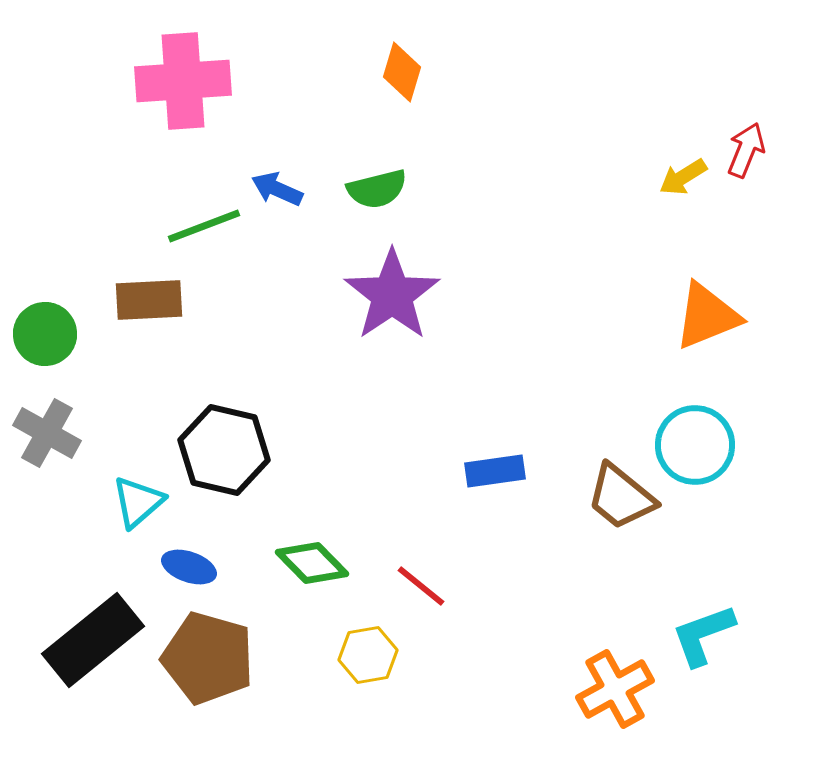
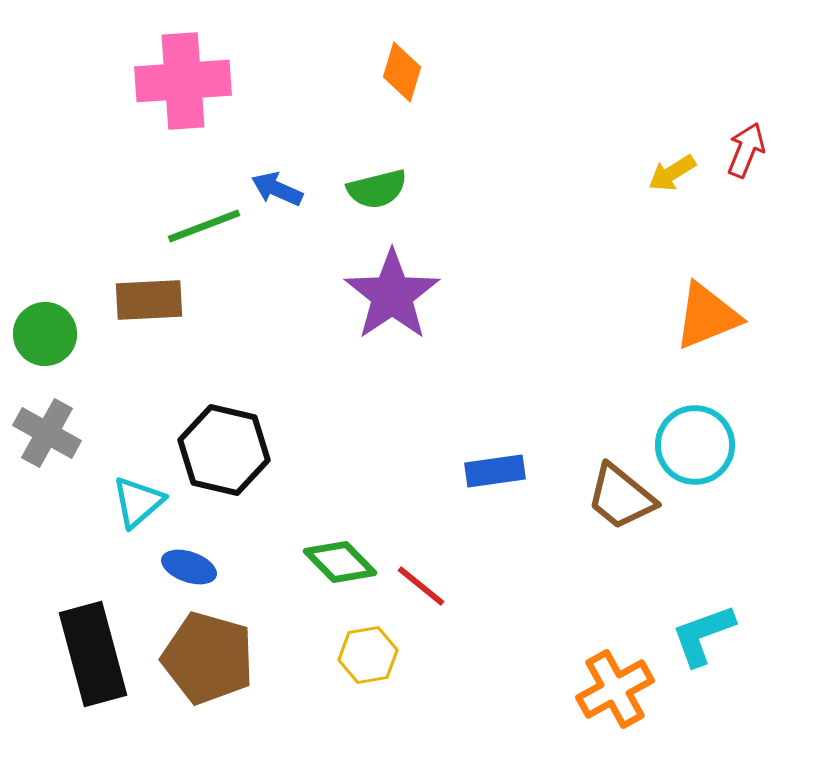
yellow arrow: moved 11 px left, 4 px up
green diamond: moved 28 px right, 1 px up
black rectangle: moved 14 px down; rotated 66 degrees counterclockwise
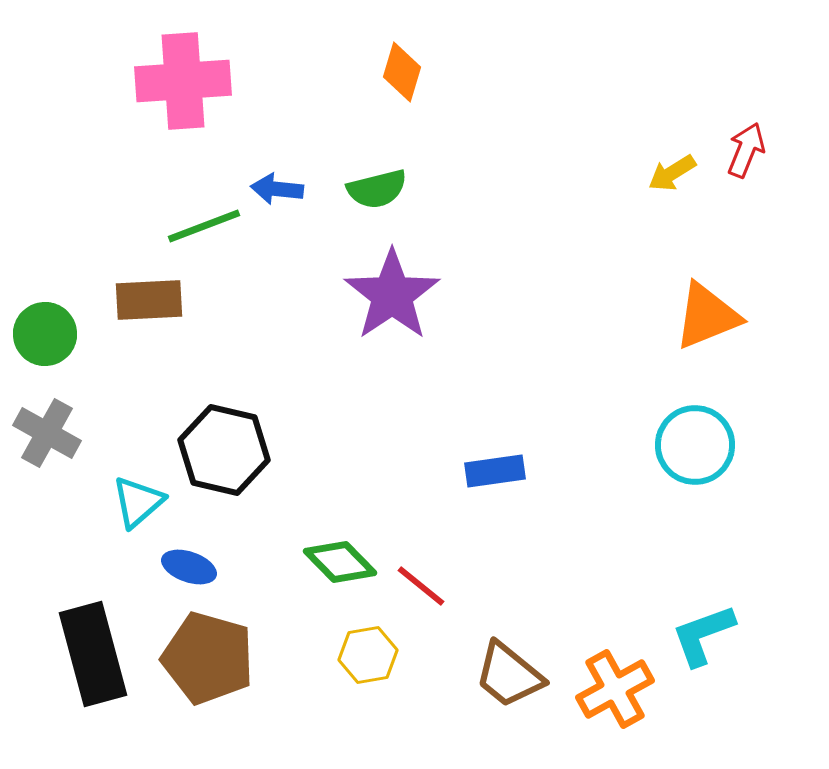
blue arrow: rotated 18 degrees counterclockwise
brown trapezoid: moved 112 px left, 178 px down
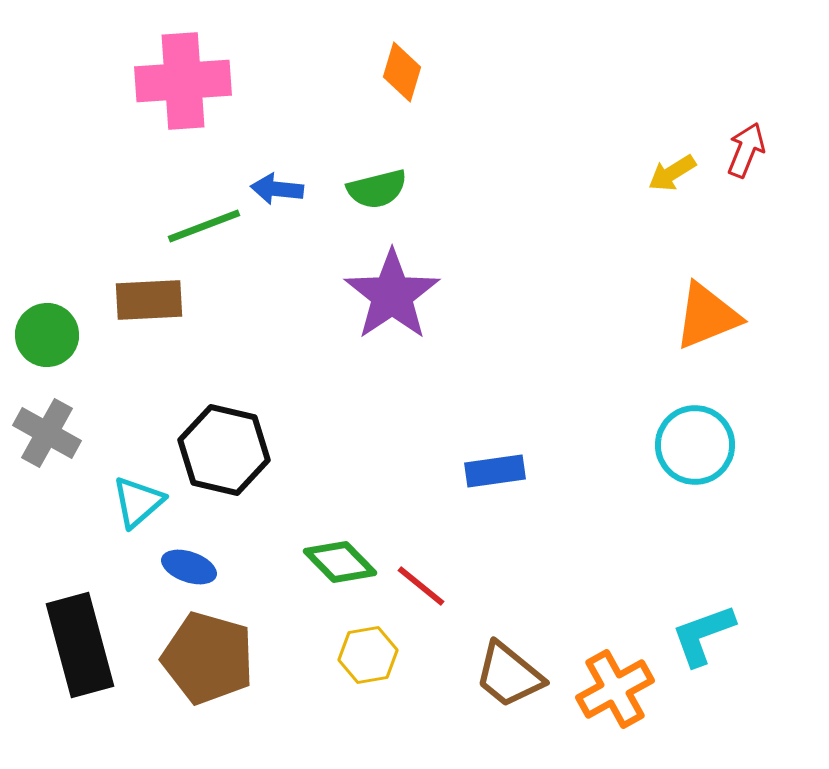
green circle: moved 2 px right, 1 px down
black rectangle: moved 13 px left, 9 px up
